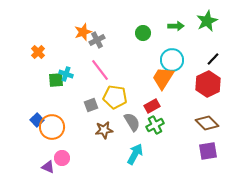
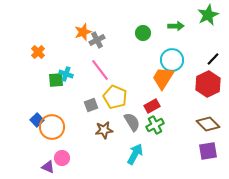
green star: moved 1 px right, 6 px up
yellow pentagon: rotated 15 degrees clockwise
brown diamond: moved 1 px right, 1 px down
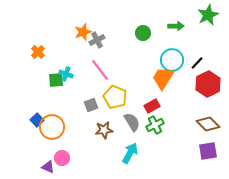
black line: moved 16 px left, 4 px down
cyan arrow: moved 5 px left, 1 px up
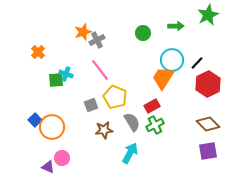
blue square: moved 2 px left
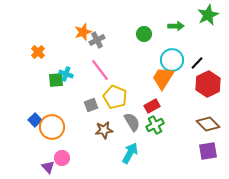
green circle: moved 1 px right, 1 px down
purple triangle: rotated 24 degrees clockwise
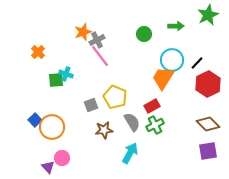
pink line: moved 14 px up
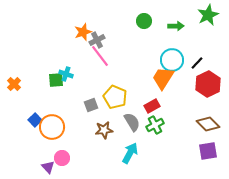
green circle: moved 13 px up
orange cross: moved 24 px left, 32 px down
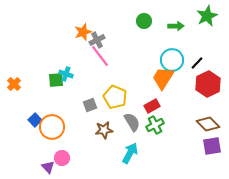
green star: moved 1 px left, 1 px down
gray square: moved 1 px left
purple square: moved 4 px right, 5 px up
